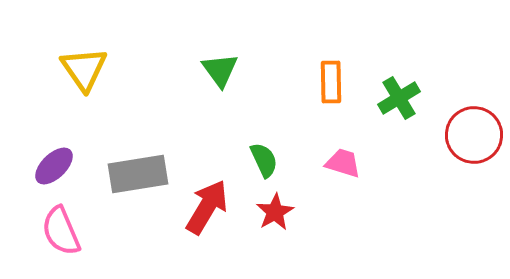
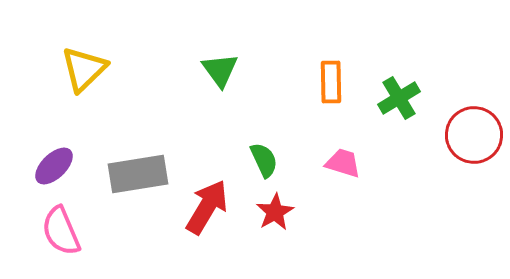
yellow triangle: rotated 21 degrees clockwise
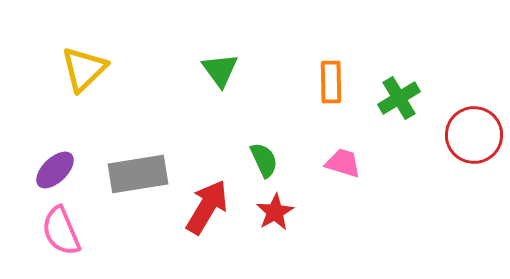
purple ellipse: moved 1 px right, 4 px down
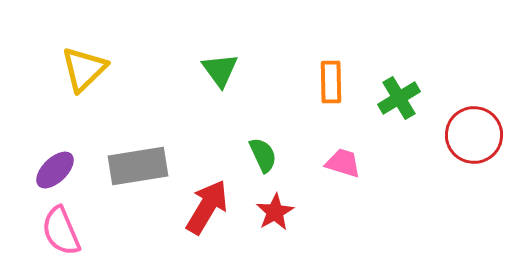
green semicircle: moved 1 px left, 5 px up
gray rectangle: moved 8 px up
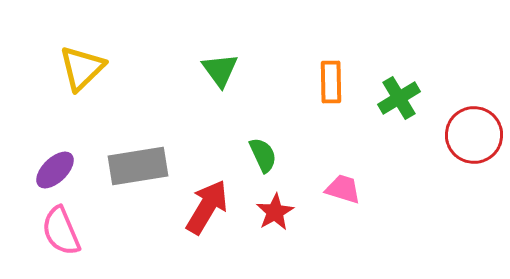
yellow triangle: moved 2 px left, 1 px up
pink trapezoid: moved 26 px down
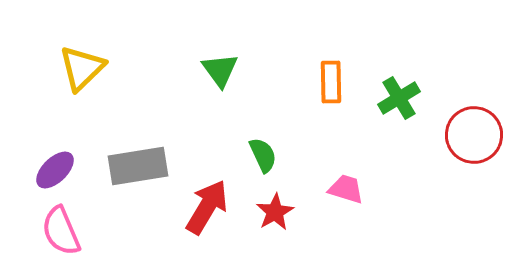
pink trapezoid: moved 3 px right
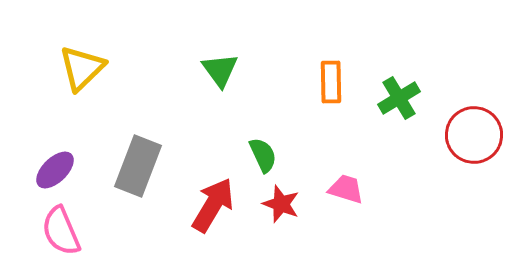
gray rectangle: rotated 60 degrees counterclockwise
red arrow: moved 6 px right, 2 px up
red star: moved 6 px right, 8 px up; rotated 21 degrees counterclockwise
